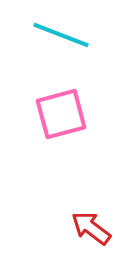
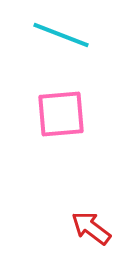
pink square: rotated 10 degrees clockwise
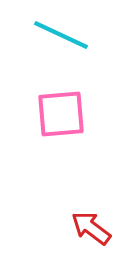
cyan line: rotated 4 degrees clockwise
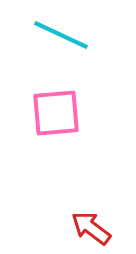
pink square: moved 5 px left, 1 px up
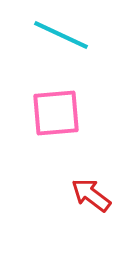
red arrow: moved 33 px up
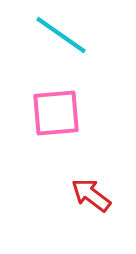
cyan line: rotated 10 degrees clockwise
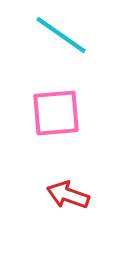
red arrow: moved 23 px left; rotated 18 degrees counterclockwise
